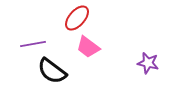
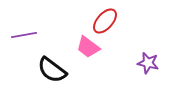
red ellipse: moved 28 px right, 3 px down
purple line: moved 9 px left, 9 px up
black semicircle: moved 1 px up
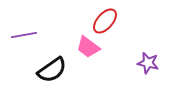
black semicircle: rotated 72 degrees counterclockwise
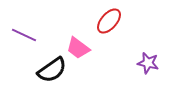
red ellipse: moved 4 px right
purple line: rotated 35 degrees clockwise
pink trapezoid: moved 10 px left, 1 px down
